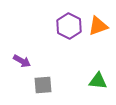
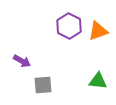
orange triangle: moved 5 px down
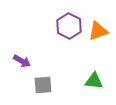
green triangle: moved 4 px left
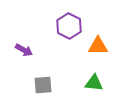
orange triangle: moved 15 px down; rotated 20 degrees clockwise
purple arrow: moved 2 px right, 11 px up
green triangle: moved 2 px down
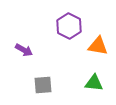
orange triangle: rotated 10 degrees clockwise
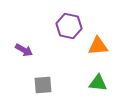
purple hexagon: rotated 15 degrees counterclockwise
orange triangle: rotated 15 degrees counterclockwise
green triangle: moved 4 px right
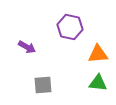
purple hexagon: moved 1 px right, 1 px down
orange triangle: moved 8 px down
purple arrow: moved 3 px right, 3 px up
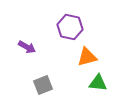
orange triangle: moved 11 px left, 3 px down; rotated 10 degrees counterclockwise
gray square: rotated 18 degrees counterclockwise
